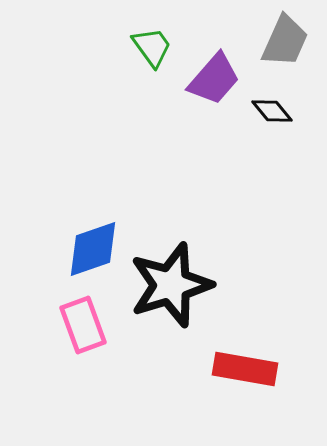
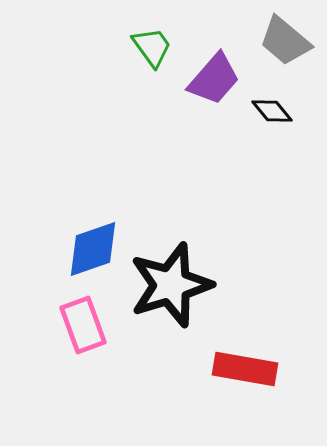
gray trapezoid: rotated 106 degrees clockwise
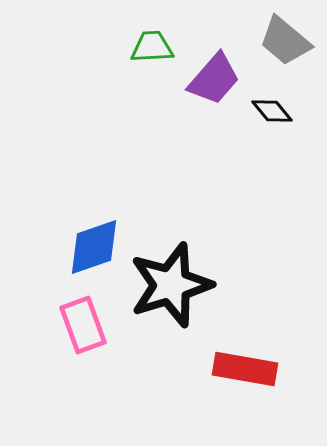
green trapezoid: rotated 57 degrees counterclockwise
blue diamond: moved 1 px right, 2 px up
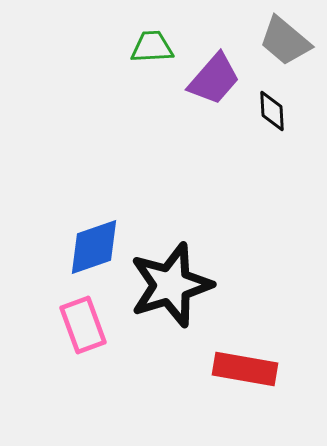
black diamond: rotated 36 degrees clockwise
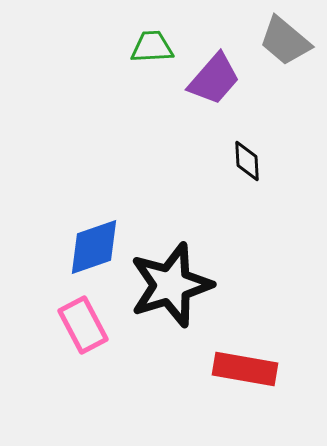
black diamond: moved 25 px left, 50 px down
pink rectangle: rotated 8 degrees counterclockwise
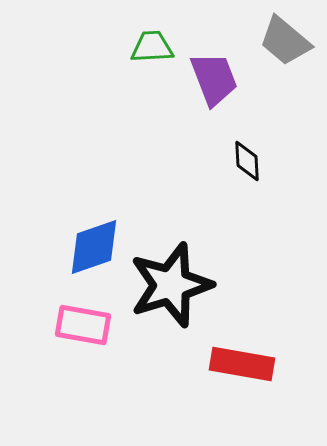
purple trapezoid: rotated 62 degrees counterclockwise
pink rectangle: rotated 52 degrees counterclockwise
red rectangle: moved 3 px left, 5 px up
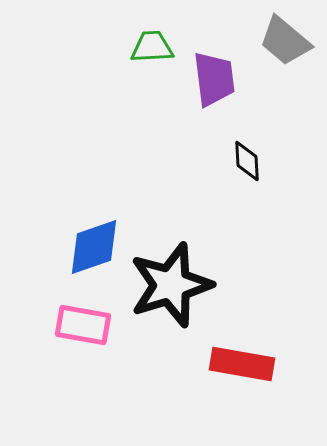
purple trapezoid: rotated 14 degrees clockwise
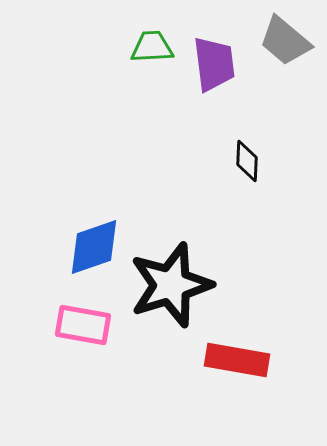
purple trapezoid: moved 15 px up
black diamond: rotated 6 degrees clockwise
red rectangle: moved 5 px left, 4 px up
